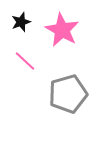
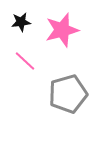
black star: rotated 12 degrees clockwise
pink star: rotated 28 degrees clockwise
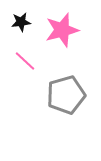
gray pentagon: moved 2 px left, 1 px down
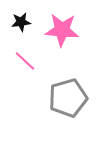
pink star: rotated 20 degrees clockwise
gray pentagon: moved 2 px right, 3 px down
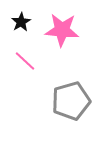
black star: rotated 24 degrees counterclockwise
gray pentagon: moved 3 px right, 3 px down
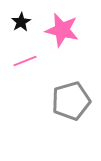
pink star: rotated 8 degrees clockwise
pink line: rotated 65 degrees counterclockwise
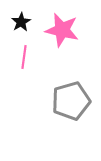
pink line: moved 1 px left, 4 px up; rotated 60 degrees counterclockwise
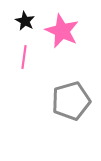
black star: moved 4 px right, 1 px up; rotated 12 degrees counterclockwise
pink star: moved 1 px down; rotated 12 degrees clockwise
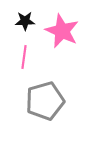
black star: rotated 30 degrees counterclockwise
gray pentagon: moved 26 px left
